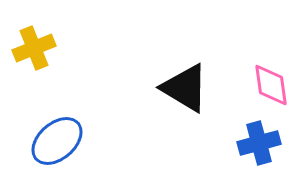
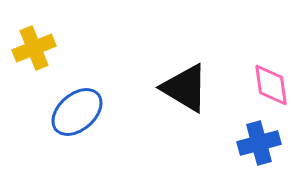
blue ellipse: moved 20 px right, 29 px up
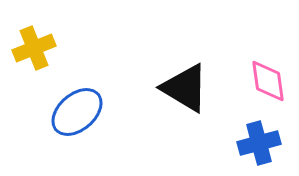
pink diamond: moved 3 px left, 4 px up
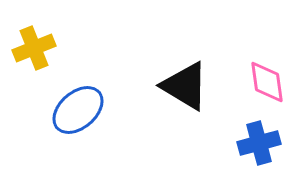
pink diamond: moved 1 px left, 1 px down
black triangle: moved 2 px up
blue ellipse: moved 1 px right, 2 px up
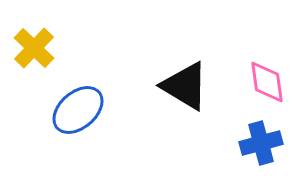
yellow cross: rotated 24 degrees counterclockwise
blue cross: moved 2 px right
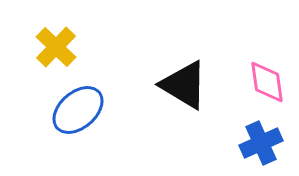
yellow cross: moved 22 px right, 1 px up
black triangle: moved 1 px left, 1 px up
blue cross: rotated 9 degrees counterclockwise
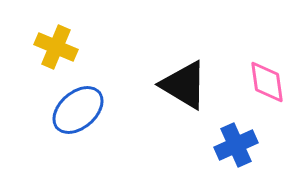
yellow cross: rotated 21 degrees counterclockwise
blue cross: moved 25 px left, 2 px down
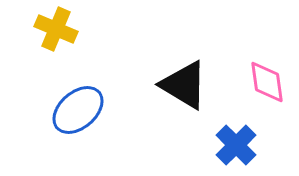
yellow cross: moved 18 px up
blue cross: rotated 21 degrees counterclockwise
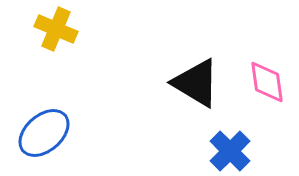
black triangle: moved 12 px right, 2 px up
blue ellipse: moved 34 px left, 23 px down
blue cross: moved 6 px left, 6 px down
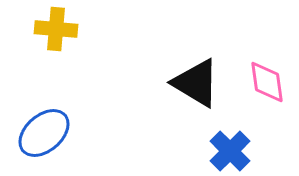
yellow cross: rotated 18 degrees counterclockwise
